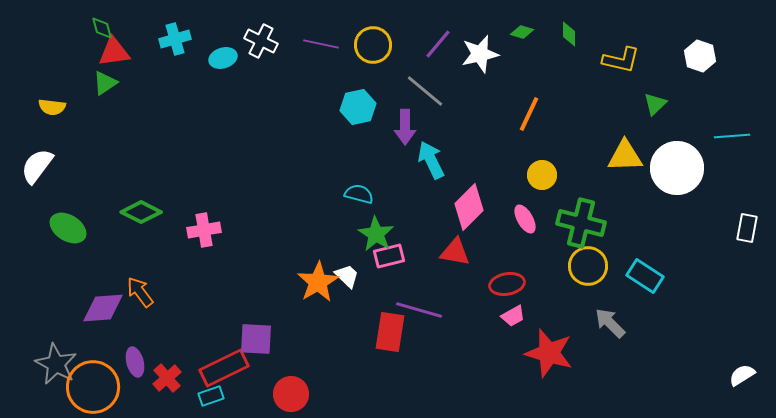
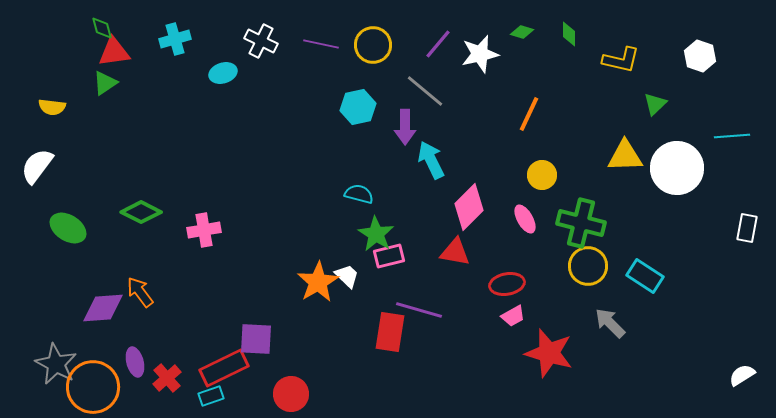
cyan ellipse at (223, 58): moved 15 px down
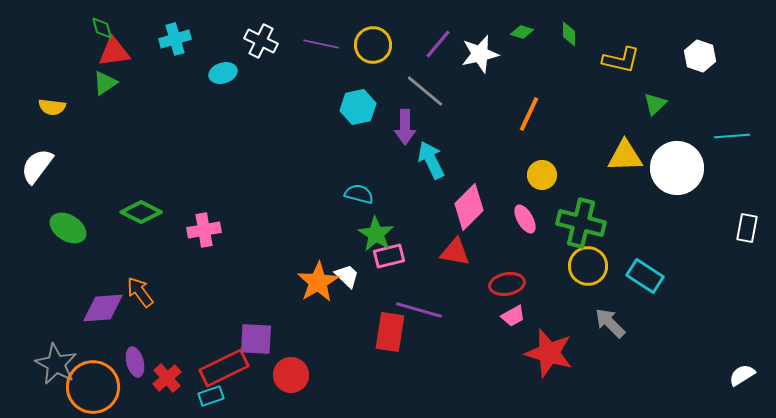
red circle at (291, 394): moved 19 px up
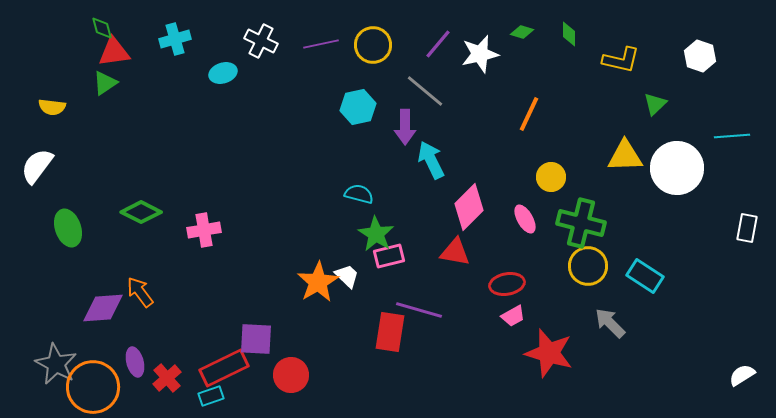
purple line at (321, 44): rotated 24 degrees counterclockwise
yellow circle at (542, 175): moved 9 px right, 2 px down
green ellipse at (68, 228): rotated 39 degrees clockwise
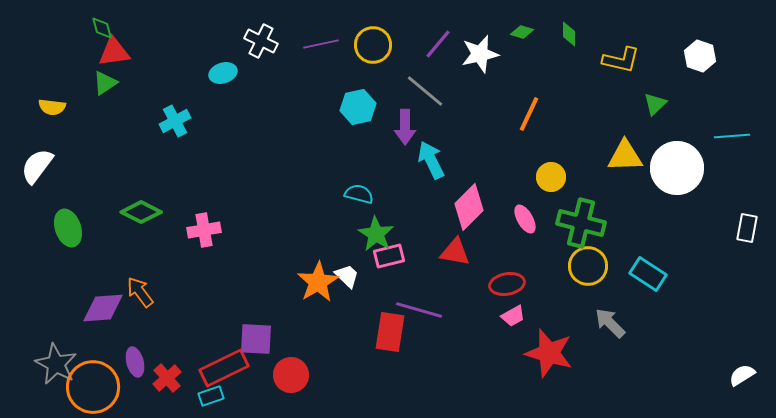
cyan cross at (175, 39): moved 82 px down; rotated 12 degrees counterclockwise
cyan rectangle at (645, 276): moved 3 px right, 2 px up
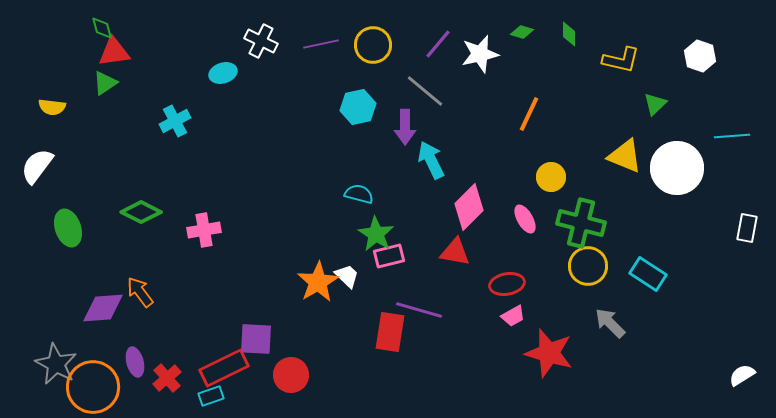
yellow triangle at (625, 156): rotated 24 degrees clockwise
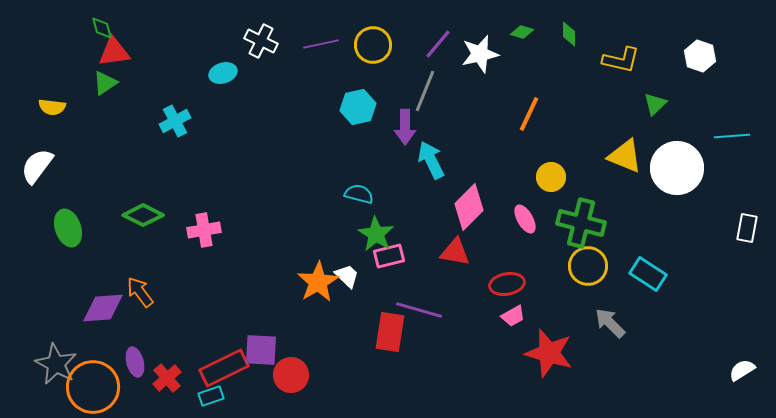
gray line at (425, 91): rotated 72 degrees clockwise
green diamond at (141, 212): moved 2 px right, 3 px down
purple square at (256, 339): moved 5 px right, 11 px down
white semicircle at (742, 375): moved 5 px up
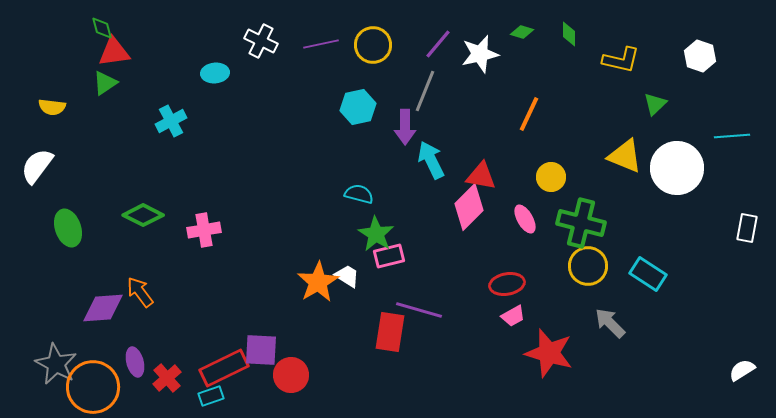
cyan ellipse at (223, 73): moved 8 px left; rotated 12 degrees clockwise
cyan cross at (175, 121): moved 4 px left
red triangle at (455, 252): moved 26 px right, 76 px up
white trapezoid at (347, 276): rotated 12 degrees counterclockwise
